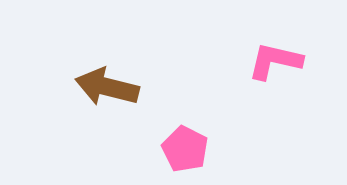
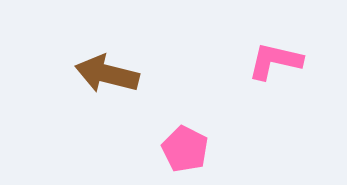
brown arrow: moved 13 px up
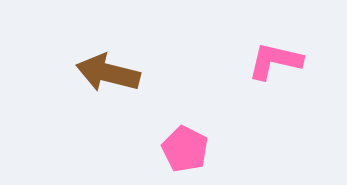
brown arrow: moved 1 px right, 1 px up
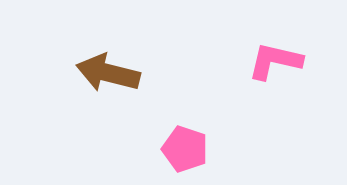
pink pentagon: rotated 9 degrees counterclockwise
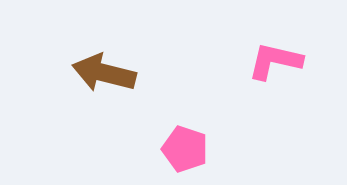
brown arrow: moved 4 px left
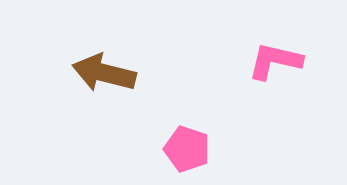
pink pentagon: moved 2 px right
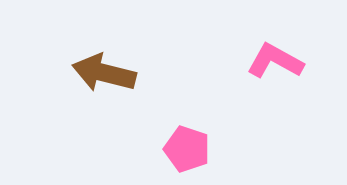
pink L-shape: rotated 16 degrees clockwise
